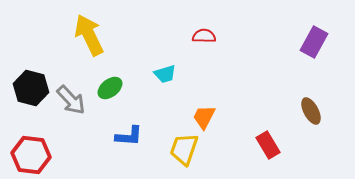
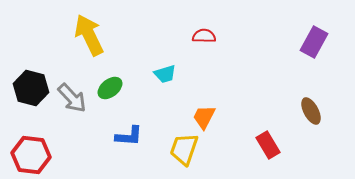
gray arrow: moved 1 px right, 2 px up
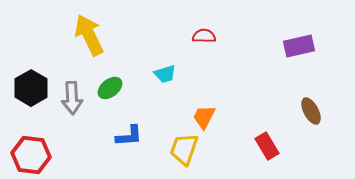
purple rectangle: moved 15 px left, 4 px down; rotated 48 degrees clockwise
black hexagon: rotated 16 degrees clockwise
gray arrow: rotated 40 degrees clockwise
blue L-shape: rotated 8 degrees counterclockwise
red rectangle: moved 1 px left, 1 px down
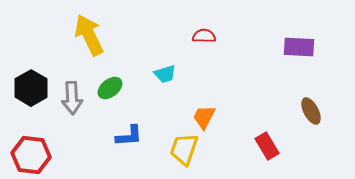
purple rectangle: moved 1 px down; rotated 16 degrees clockwise
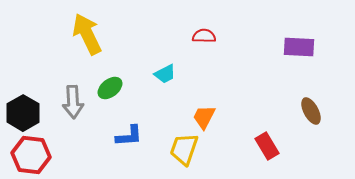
yellow arrow: moved 2 px left, 1 px up
cyan trapezoid: rotated 10 degrees counterclockwise
black hexagon: moved 8 px left, 25 px down
gray arrow: moved 1 px right, 4 px down
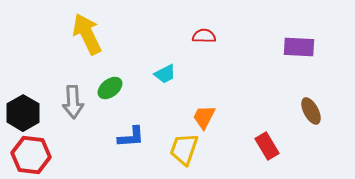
blue L-shape: moved 2 px right, 1 px down
